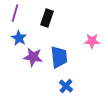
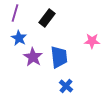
black rectangle: rotated 18 degrees clockwise
purple star: rotated 24 degrees clockwise
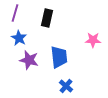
black rectangle: rotated 24 degrees counterclockwise
pink star: moved 1 px right, 1 px up
purple star: moved 4 px left, 3 px down; rotated 18 degrees counterclockwise
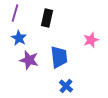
pink star: moved 2 px left; rotated 21 degrees counterclockwise
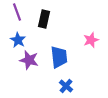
purple line: moved 2 px right, 1 px up; rotated 36 degrees counterclockwise
black rectangle: moved 3 px left, 1 px down
blue star: moved 1 px left, 2 px down
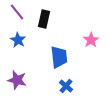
purple line: rotated 18 degrees counterclockwise
pink star: rotated 14 degrees counterclockwise
purple star: moved 12 px left, 20 px down
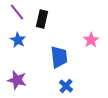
black rectangle: moved 2 px left
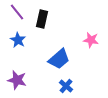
pink star: rotated 28 degrees counterclockwise
blue trapezoid: moved 2 px down; rotated 55 degrees clockwise
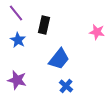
purple line: moved 1 px left, 1 px down
black rectangle: moved 2 px right, 6 px down
pink star: moved 6 px right, 8 px up
blue trapezoid: rotated 10 degrees counterclockwise
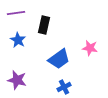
purple line: rotated 60 degrees counterclockwise
pink star: moved 7 px left, 16 px down
blue trapezoid: rotated 15 degrees clockwise
blue cross: moved 2 px left, 1 px down; rotated 24 degrees clockwise
